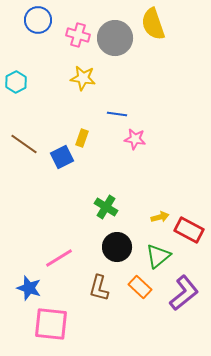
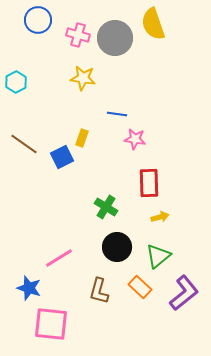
red rectangle: moved 40 px left, 47 px up; rotated 60 degrees clockwise
brown L-shape: moved 3 px down
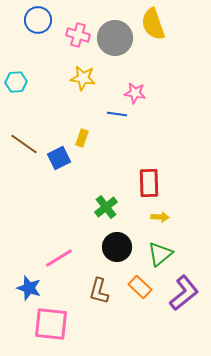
cyan hexagon: rotated 25 degrees clockwise
pink star: moved 46 px up
blue square: moved 3 px left, 1 px down
green cross: rotated 20 degrees clockwise
yellow arrow: rotated 18 degrees clockwise
green triangle: moved 2 px right, 2 px up
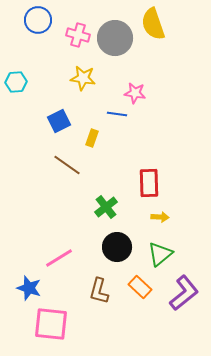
yellow rectangle: moved 10 px right
brown line: moved 43 px right, 21 px down
blue square: moved 37 px up
